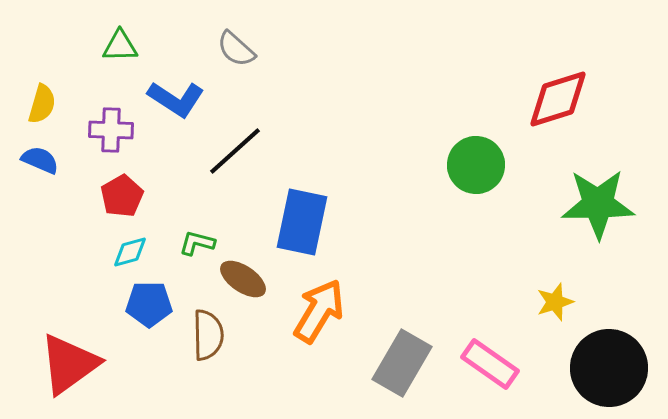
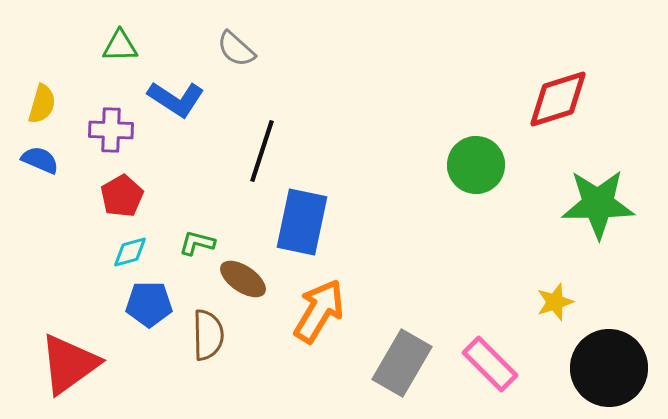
black line: moved 27 px right; rotated 30 degrees counterclockwise
pink rectangle: rotated 10 degrees clockwise
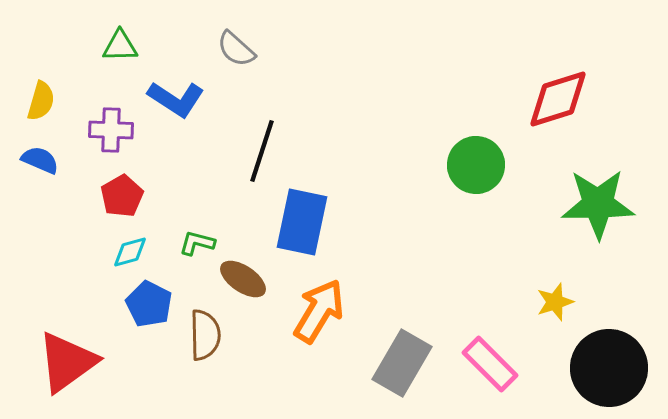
yellow semicircle: moved 1 px left, 3 px up
blue pentagon: rotated 27 degrees clockwise
brown semicircle: moved 3 px left
red triangle: moved 2 px left, 2 px up
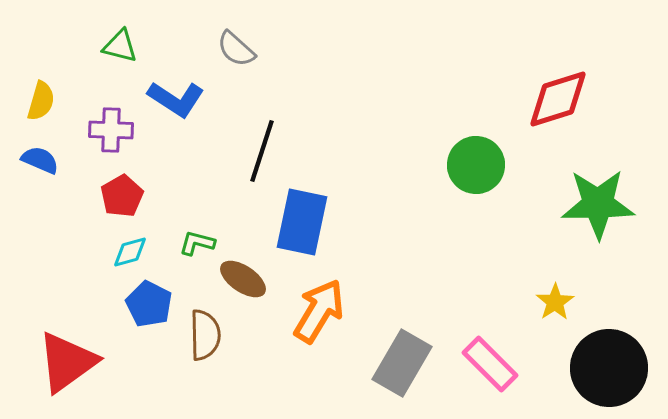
green triangle: rotated 15 degrees clockwise
yellow star: rotated 15 degrees counterclockwise
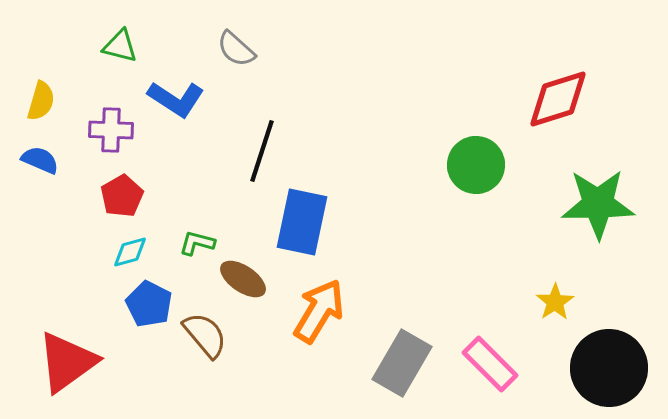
brown semicircle: rotated 39 degrees counterclockwise
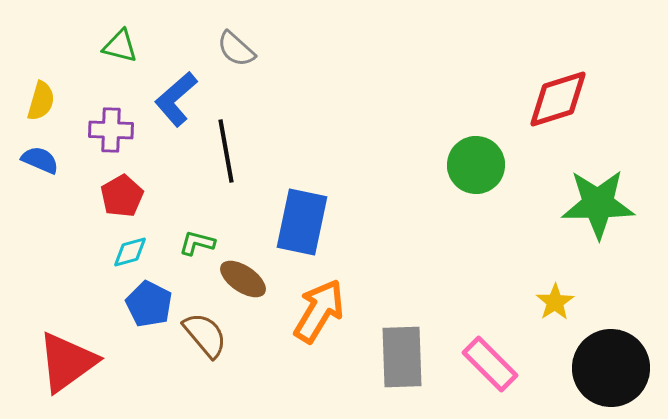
blue L-shape: rotated 106 degrees clockwise
black line: moved 36 px left; rotated 28 degrees counterclockwise
gray rectangle: moved 6 px up; rotated 32 degrees counterclockwise
black circle: moved 2 px right
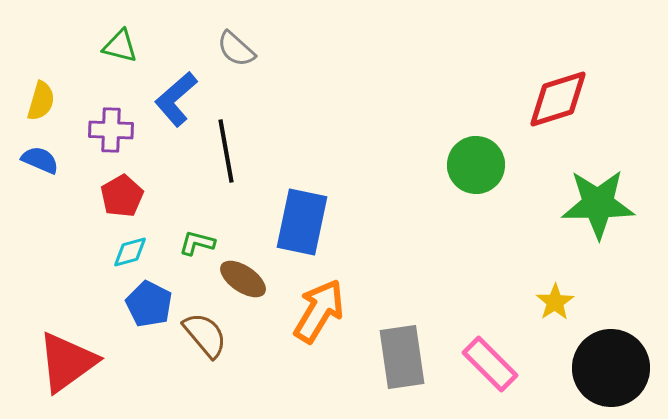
gray rectangle: rotated 6 degrees counterclockwise
